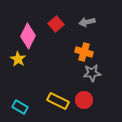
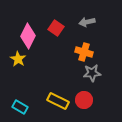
red square: moved 4 px down; rotated 14 degrees counterclockwise
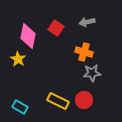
pink diamond: rotated 15 degrees counterclockwise
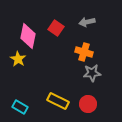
red circle: moved 4 px right, 4 px down
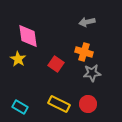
red square: moved 36 px down
pink diamond: rotated 20 degrees counterclockwise
yellow rectangle: moved 1 px right, 3 px down
